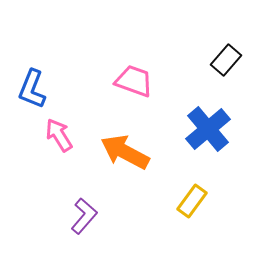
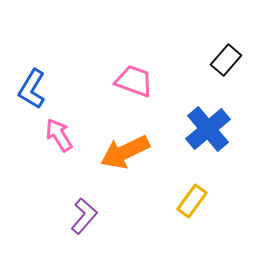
blue L-shape: rotated 9 degrees clockwise
orange arrow: rotated 54 degrees counterclockwise
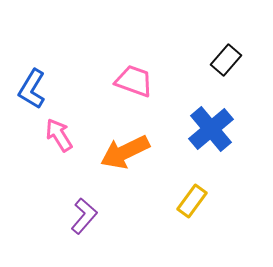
blue cross: moved 3 px right
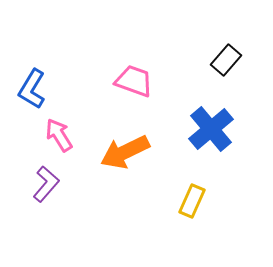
yellow rectangle: rotated 12 degrees counterclockwise
purple L-shape: moved 38 px left, 32 px up
